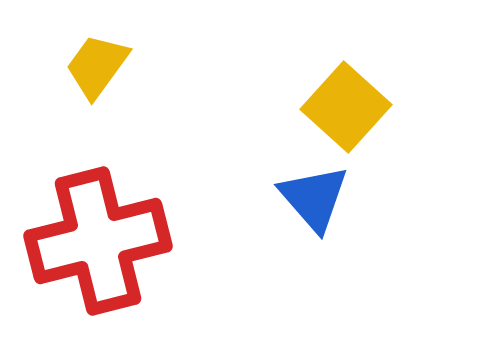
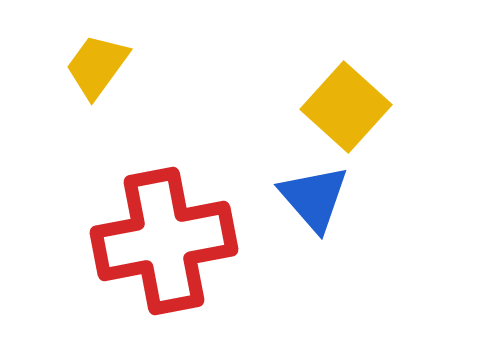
red cross: moved 66 px right; rotated 3 degrees clockwise
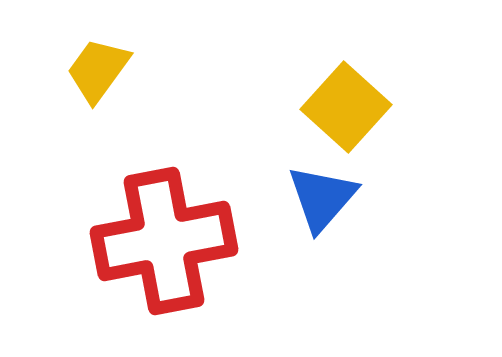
yellow trapezoid: moved 1 px right, 4 px down
blue triangle: moved 8 px right; rotated 22 degrees clockwise
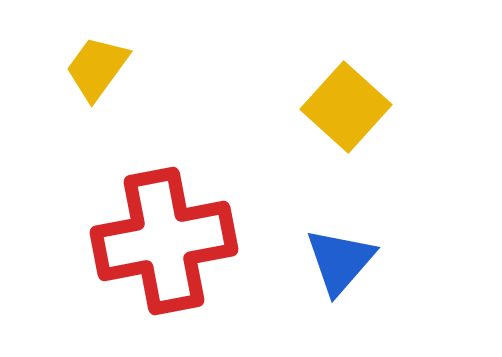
yellow trapezoid: moved 1 px left, 2 px up
blue triangle: moved 18 px right, 63 px down
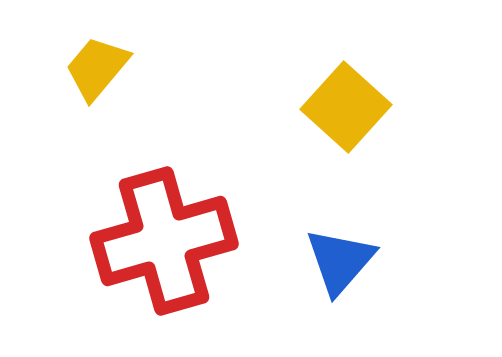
yellow trapezoid: rotated 4 degrees clockwise
red cross: rotated 5 degrees counterclockwise
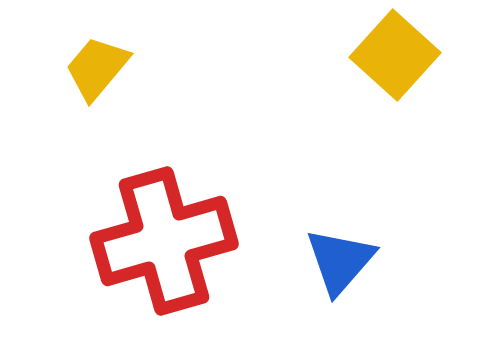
yellow square: moved 49 px right, 52 px up
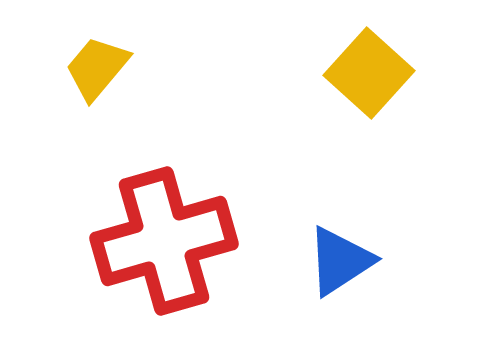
yellow square: moved 26 px left, 18 px down
blue triangle: rotated 16 degrees clockwise
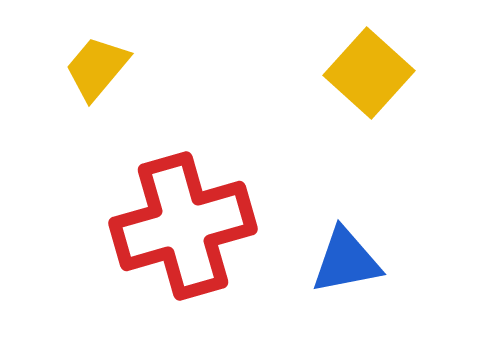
red cross: moved 19 px right, 15 px up
blue triangle: moved 6 px right; rotated 22 degrees clockwise
